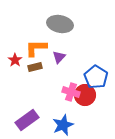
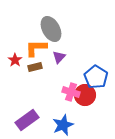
gray ellipse: moved 9 px left, 5 px down; rotated 50 degrees clockwise
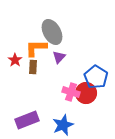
gray ellipse: moved 1 px right, 3 px down
brown rectangle: moved 2 px left; rotated 72 degrees counterclockwise
red circle: moved 1 px right, 2 px up
purple rectangle: rotated 15 degrees clockwise
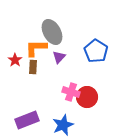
blue pentagon: moved 26 px up
red circle: moved 1 px right, 4 px down
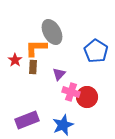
purple triangle: moved 17 px down
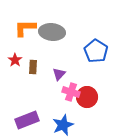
gray ellipse: rotated 55 degrees counterclockwise
orange L-shape: moved 11 px left, 20 px up
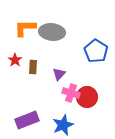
pink cross: moved 1 px down
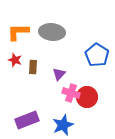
orange L-shape: moved 7 px left, 4 px down
blue pentagon: moved 1 px right, 4 px down
red star: rotated 16 degrees counterclockwise
